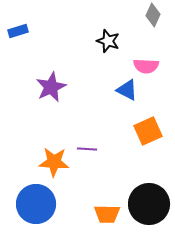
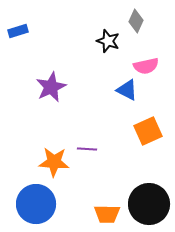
gray diamond: moved 17 px left, 6 px down
pink semicircle: rotated 15 degrees counterclockwise
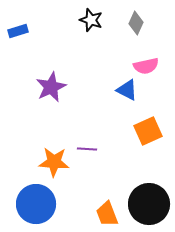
gray diamond: moved 2 px down
black star: moved 17 px left, 21 px up
orange trapezoid: rotated 68 degrees clockwise
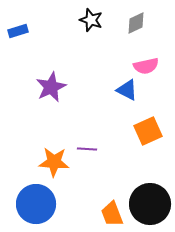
gray diamond: rotated 40 degrees clockwise
black circle: moved 1 px right
orange trapezoid: moved 5 px right
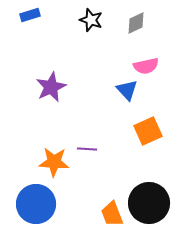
blue rectangle: moved 12 px right, 16 px up
blue triangle: rotated 20 degrees clockwise
black circle: moved 1 px left, 1 px up
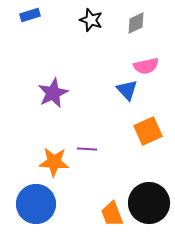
purple star: moved 2 px right, 6 px down
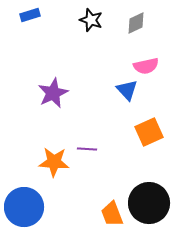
orange square: moved 1 px right, 1 px down
blue circle: moved 12 px left, 3 px down
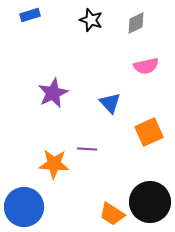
blue triangle: moved 17 px left, 13 px down
orange star: moved 2 px down
black circle: moved 1 px right, 1 px up
orange trapezoid: rotated 36 degrees counterclockwise
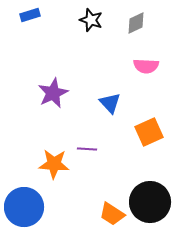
pink semicircle: rotated 15 degrees clockwise
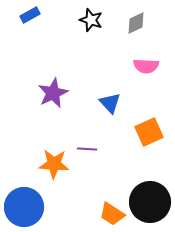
blue rectangle: rotated 12 degrees counterclockwise
